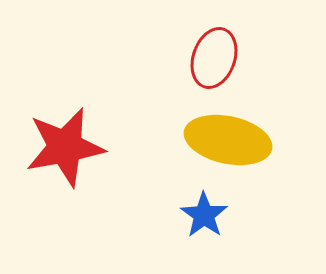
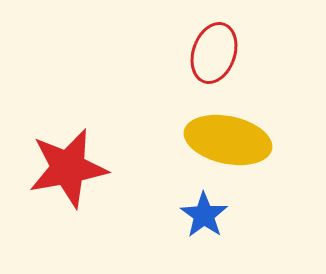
red ellipse: moved 5 px up
red star: moved 3 px right, 21 px down
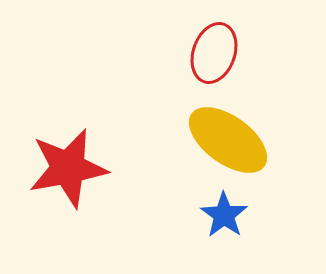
yellow ellipse: rotated 24 degrees clockwise
blue star: moved 20 px right
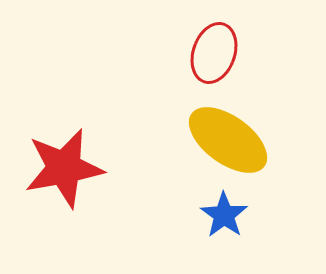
red star: moved 4 px left
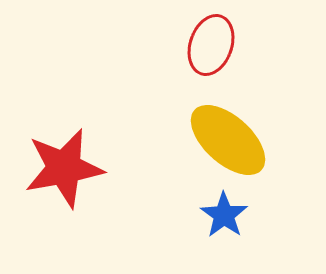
red ellipse: moved 3 px left, 8 px up
yellow ellipse: rotated 6 degrees clockwise
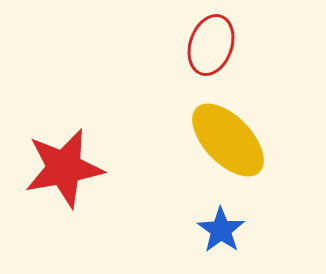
yellow ellipse: rotated 4 degrees clockwise
blue star: moved 3 px left, 15 px down
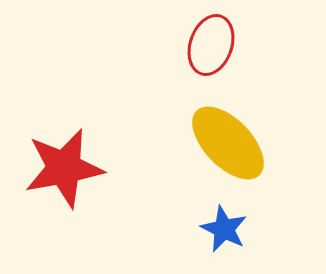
yellow ellipse: moved 3 px down
blue star: moved 3 px right, 1 px up; rotated 9 degrees counterclockwise
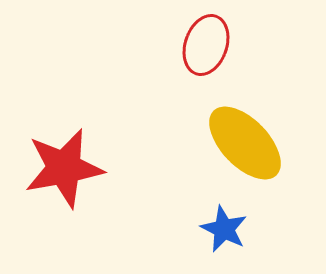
red ellipse: moved 5 px left
yellow ellipse: moved 17 px right
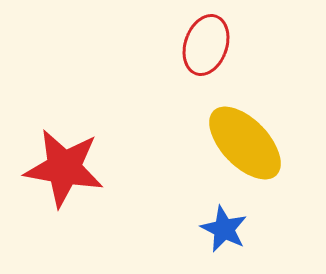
red star: rotated 20 degrees clockwise
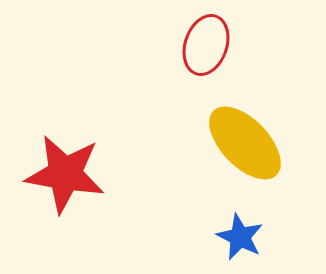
red star: moved 1 px right, 6 px down
blue star: moved 16 px right, 8 px down
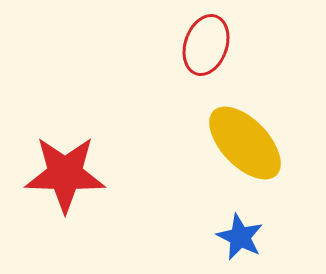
red star: rotated 8 degrees counterclockwise
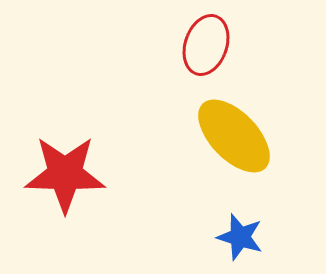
yellow ellipse: moved 11 px left, 7 px up
blue star: rotated 9 degrees counterclockwise
